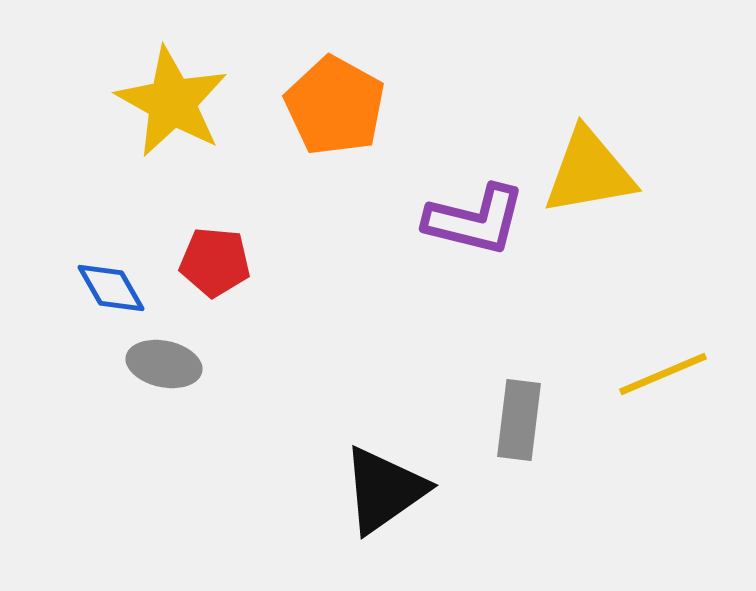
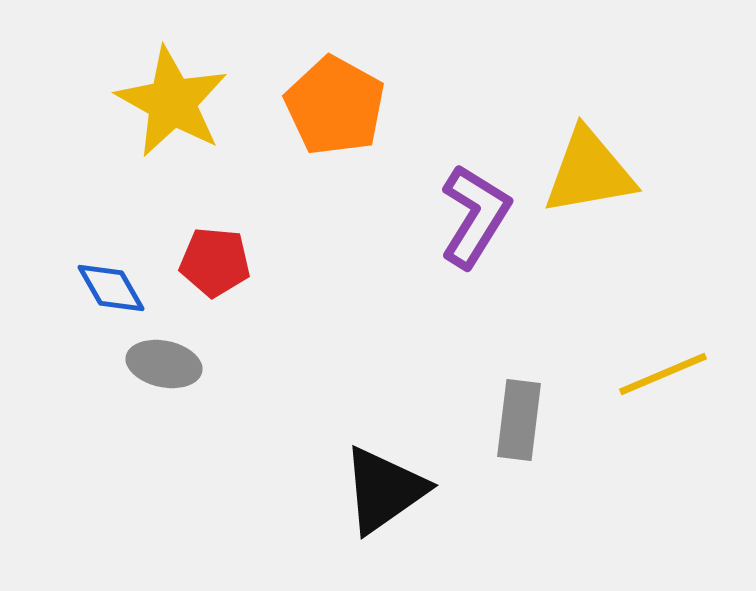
purple L-shape: moved 4 px up; rotated 72 degrees counterclockwise
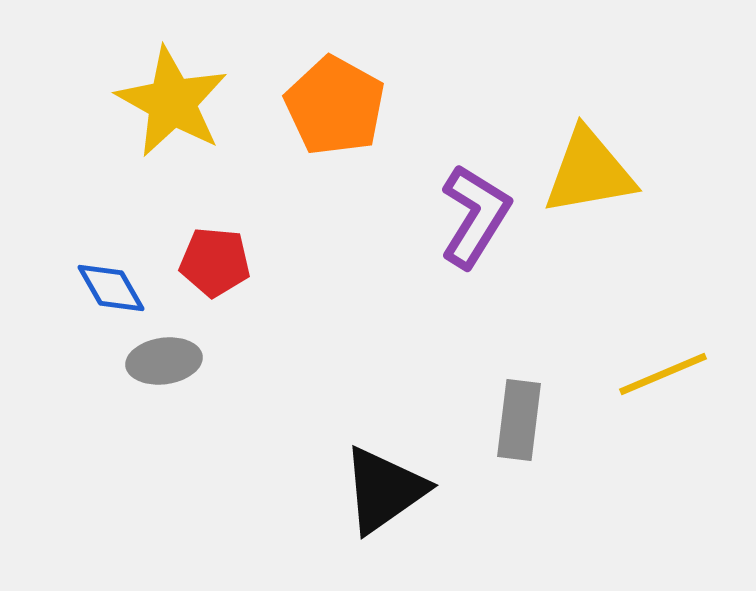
gray ellipse: moved 3 px up; rotated 20 degrees counterclockwise
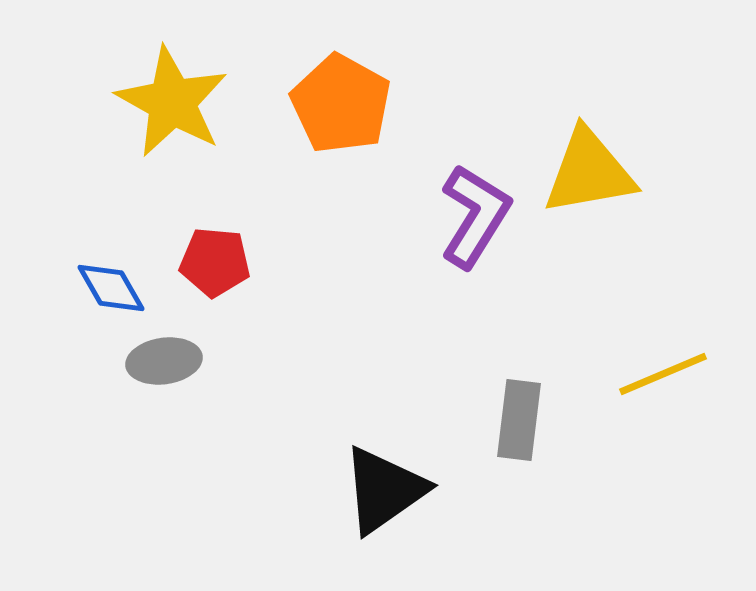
orange pentagon: moved 6 px right, 2 px up
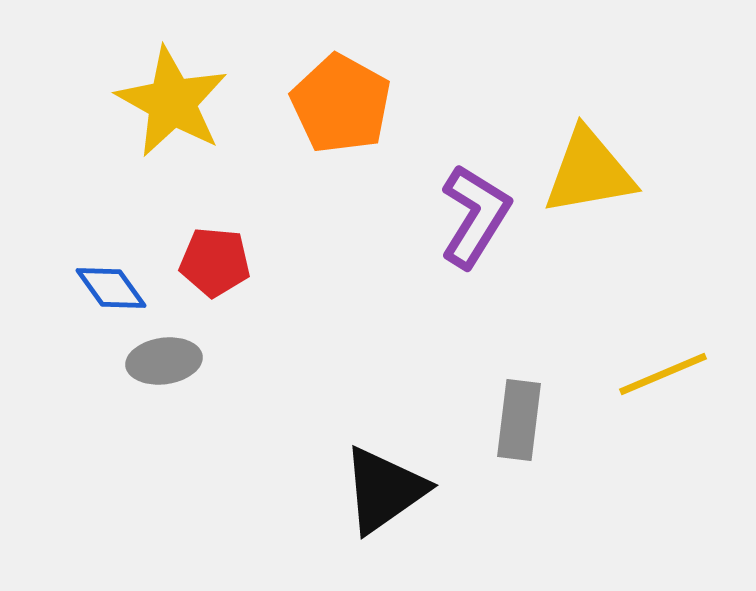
blue diamond: rotated 6 degrees counterclockwise
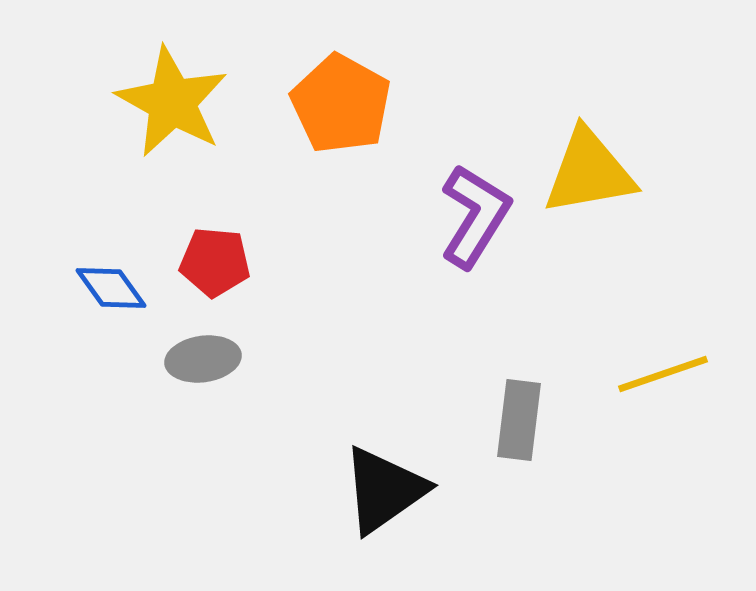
gray ellipse: moved 39 px right, 2 px up
yellow line: rotated 4 degrees clockwise
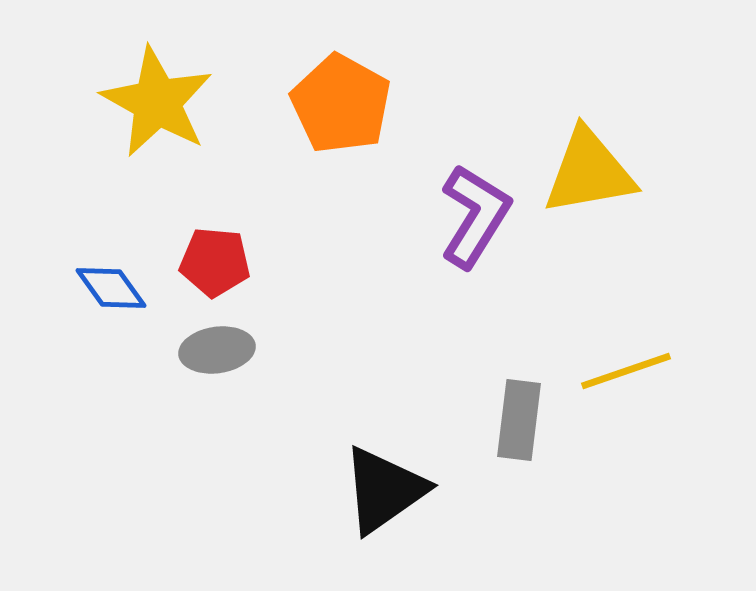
yellow star: moved 15 px left
gray ellipse: moved 14 px right, 9 px up
yellow line: moved 37 px left, 3 px up
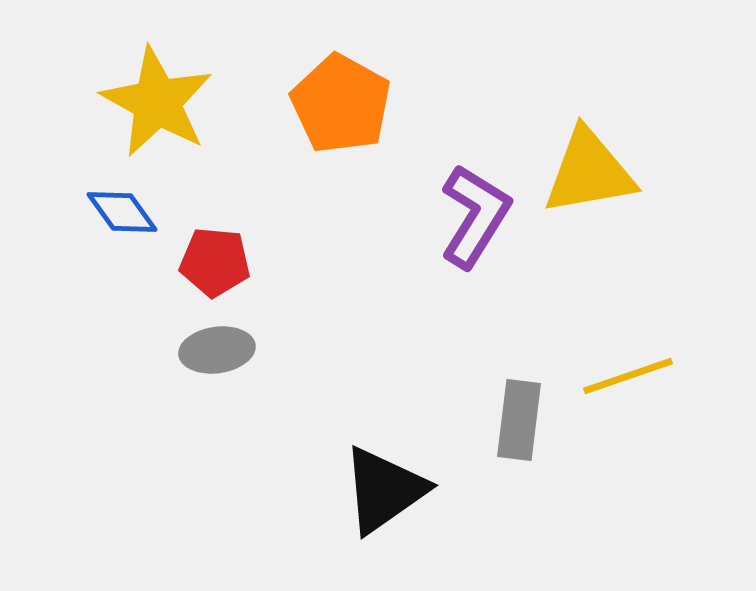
blue diamond: moved 11 px right, 76 px up
yellow line: moved 2 px right, 5 px down
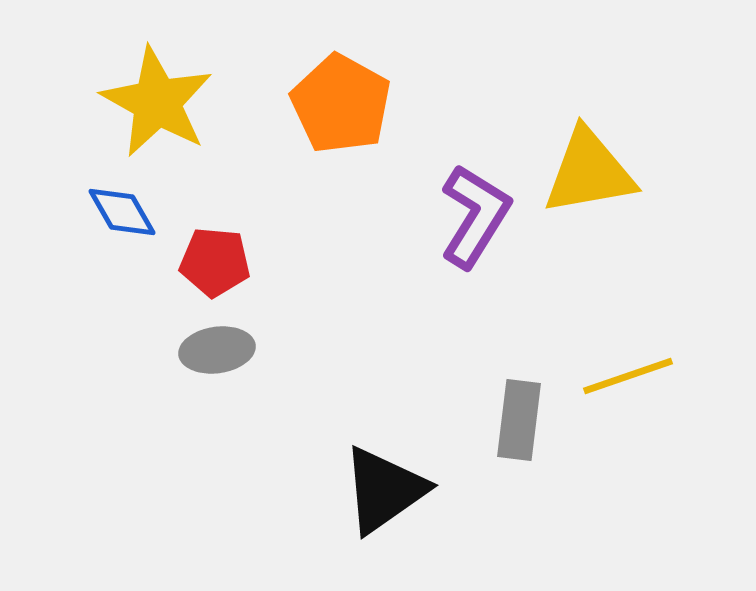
blue diamond: rotated 6 degrees clockwise
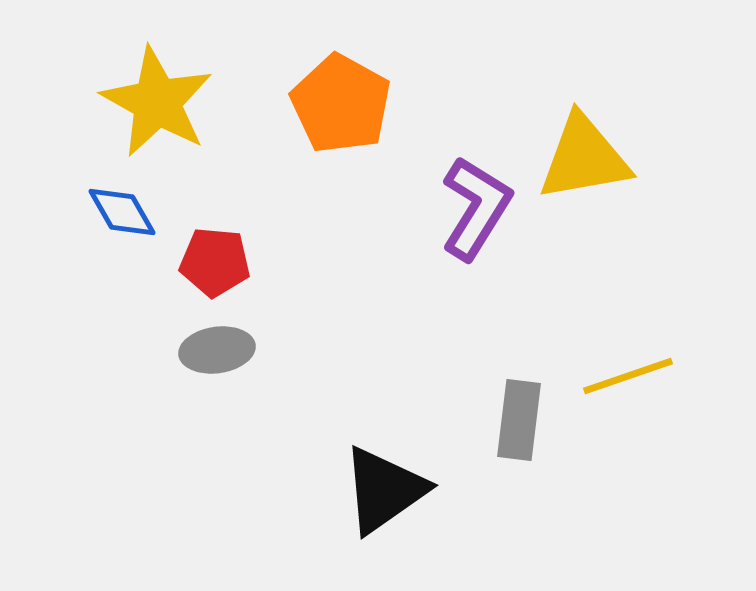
yellow triangle: moved 5 px left, 14 px up
purple L-shape: moved 1 px right, 8 px up
